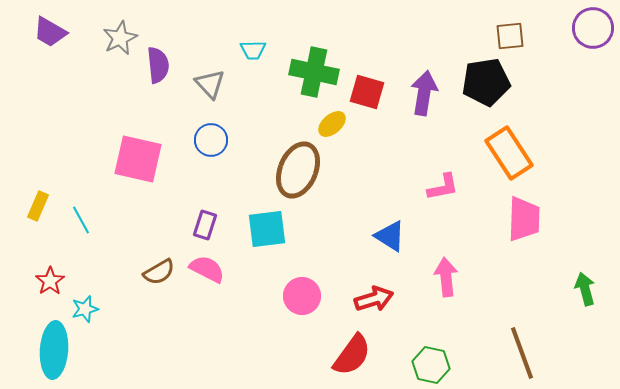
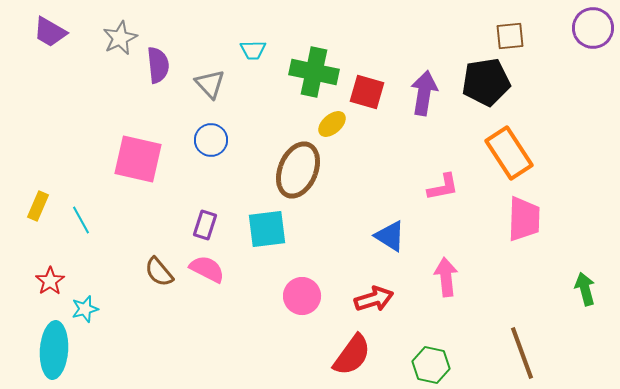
brown semicircle: rotated 80 degrees clockwise
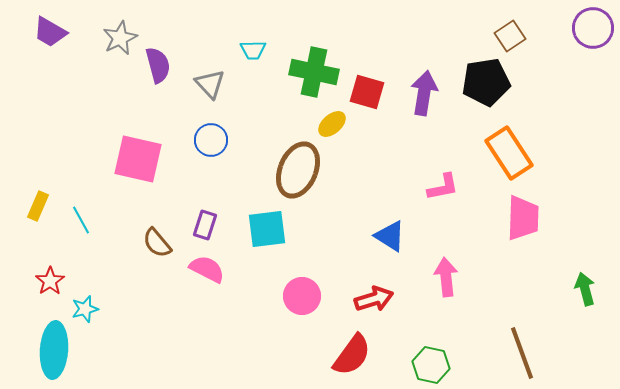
brown square: rotated 28 degrees counterclockwise
purple semicircle: rotated 9 degrees counterclockwise
pink trapezoid: moved 1 px left, 1 px up
brown semicircle: moved 2 px left, 29 px up
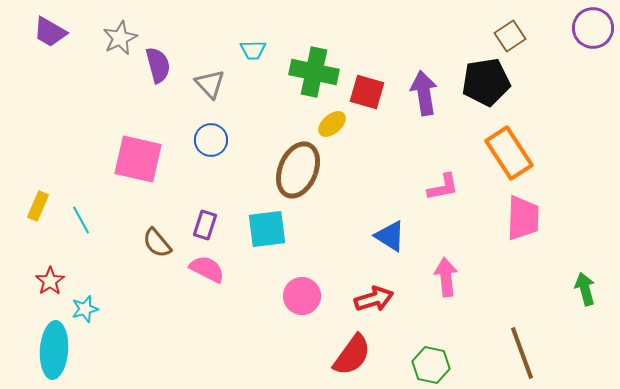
purple arrow: rotated 18 degrees counterclockwise
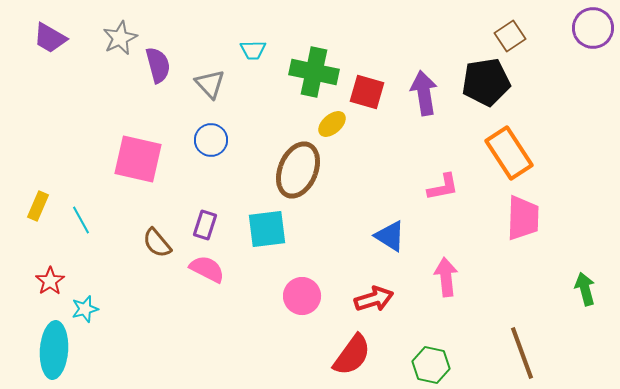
purple trapezoid: moved 6 px down
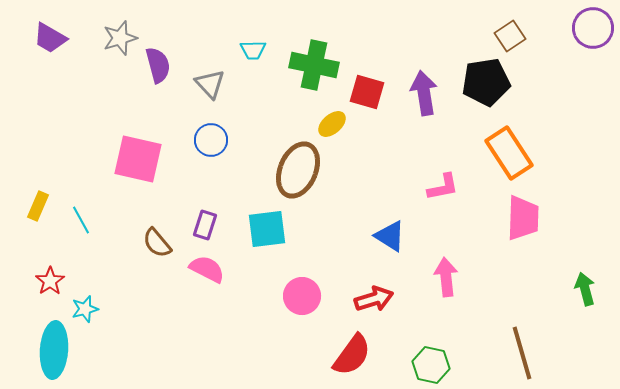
gray star: rotated 8 degrees clockwise
green cross: moved 7 px up
brown line: rotated 4 degrees clockwise
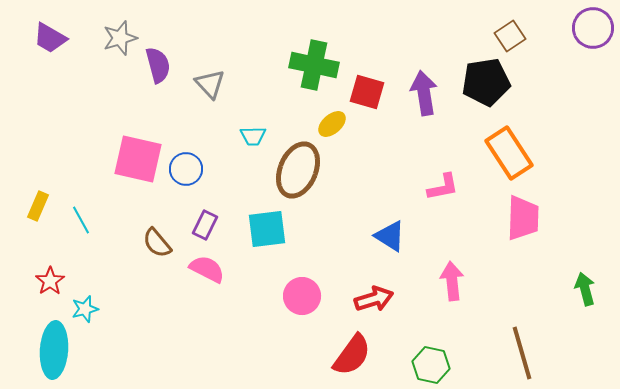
cyan trapezoid: moved 86 px down
blue circle: moved 25 px left, 29 px down
purple rectangle: rotated 8 degrees clockwise
pink arrow: moved 6 px right, 4 px down
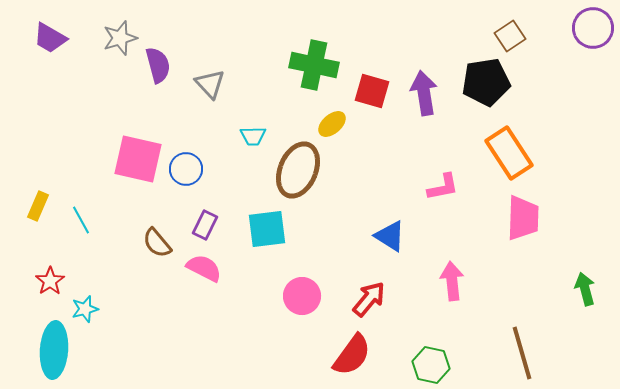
red square: moved 5 px right, 1 px up
pink semicircle: moved 3 px left, 1 px up
red arrow: moved 5 px left; rotated 33 degrees counterclockwise
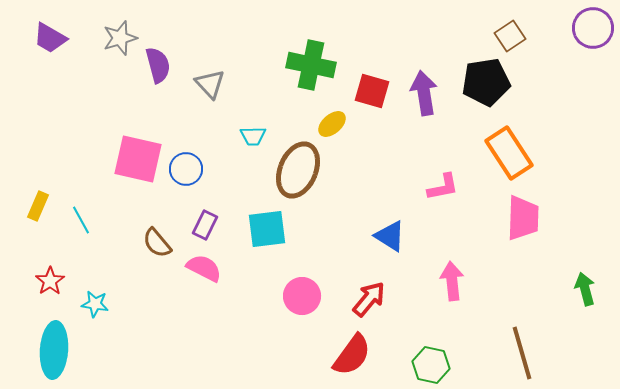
green cross: moved 3 px left
cyan star: moved 10 px right, 5 px up; rotated 24 degrees clockwise
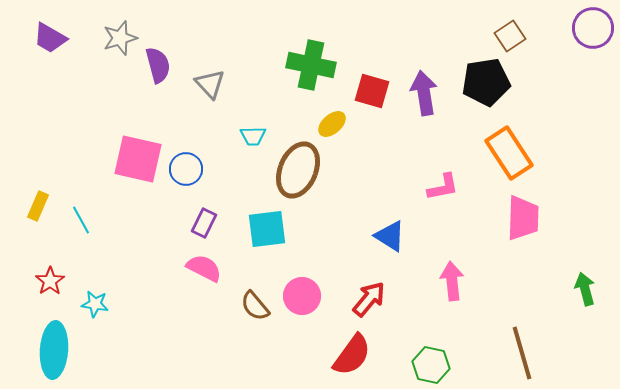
purple rectangle: moved 1 px left, 2 px up
brown semicircle: moved 98 px right, 63 px down
